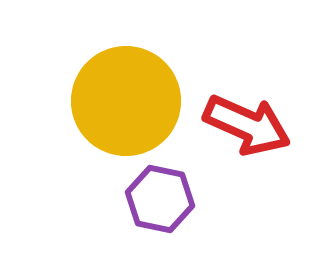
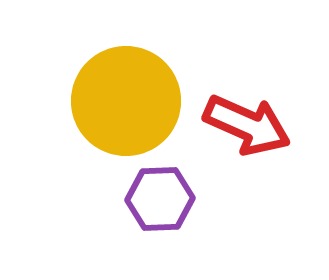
purple hexagon: rotated 14 degrees counterclockwise
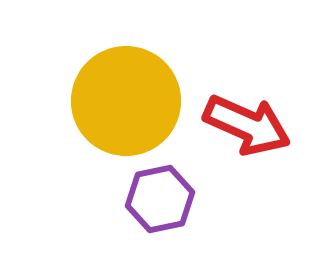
purple hexagon: rotated 10 degrees counterclockwise
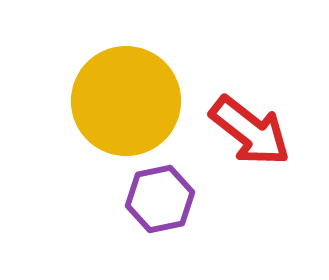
red arrow: moved 3 px right, 6 px down; rotated 14 degrees clockwise
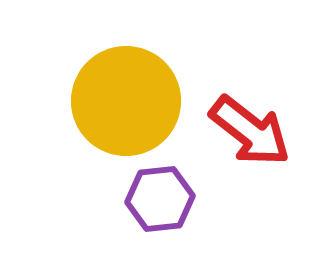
purple hexagon: rotated 6 degrees clockwise
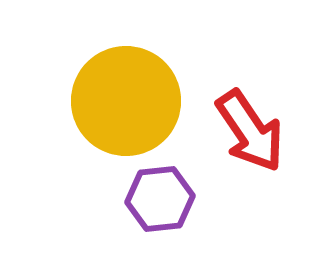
red arrow: rotated 18 degrees clockwise
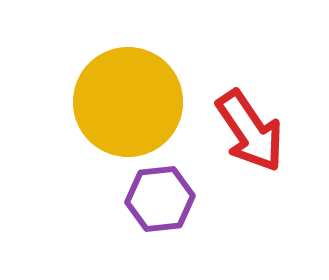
yellow circle: moved 2 px right, 1 px down
